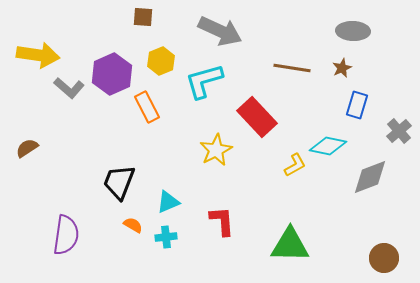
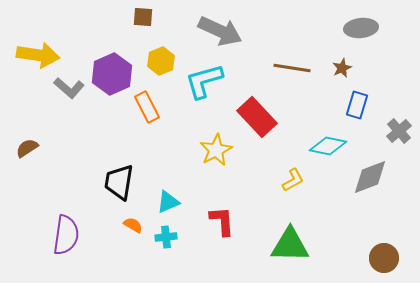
gray ellipse: moved 8 px right, 3 px up; rotated 8 degrees counterclockwise
yellow L-shape: moved 2 px left, 15 px down
black trapezoid: rotated 12 degrees counterclockwise
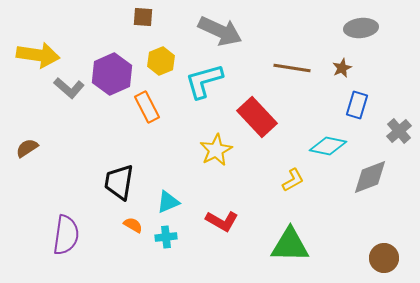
red L-shape: rotated 124 degrees clockwise
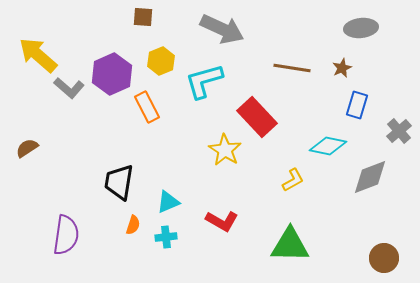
gray arrow: moved 2 px right, 2 px up
yellow arrow: rotated 147 degrees counterclockwise
yellow star: moved 9 px right; rotated 12 degrees counterclockwise
orange semicircle: rotated 78 degrees clockwise
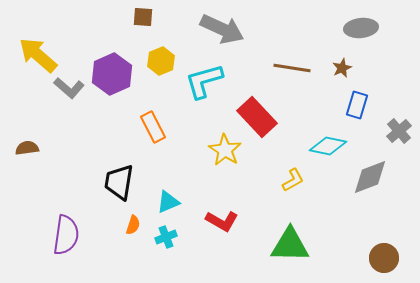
orange rectangle: moved 6 px right, 20 px down
brown semicircle: rotated 25 degrees clockwise
cyan cross: rotated 15 degrees counterclockwise
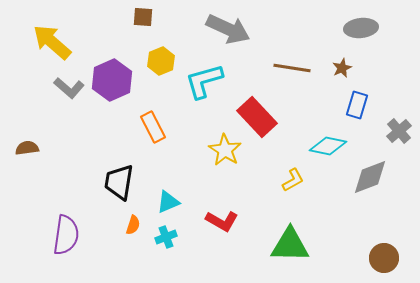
gray arrow: moved 6 px right
yellow arrow: moved 14 px right, 13 px up
purple hexagon: moved 6 px down
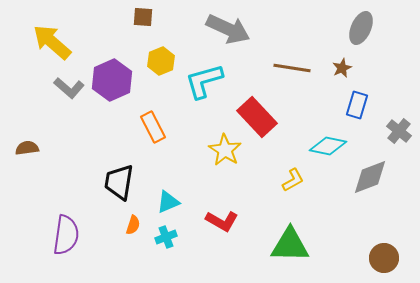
gray ellipse: rotated 60 degrees counterclockwise
gray cross: rotated 10 degrees counterclockwise
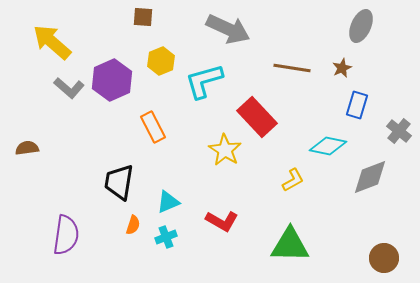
gray ellipse: moved 2 px up
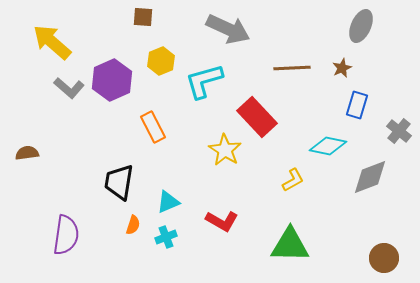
brown line: rotated 12 degrees counterclockwise
brown semicircle: moved 5 px down
